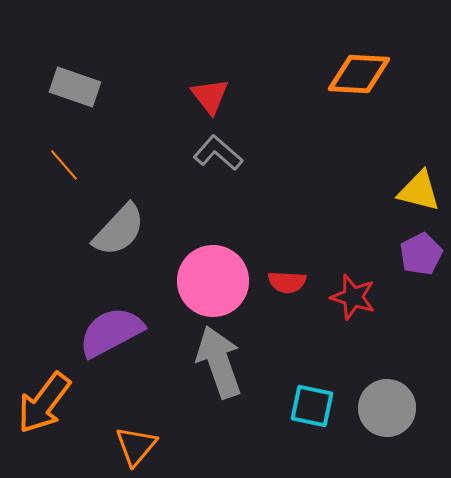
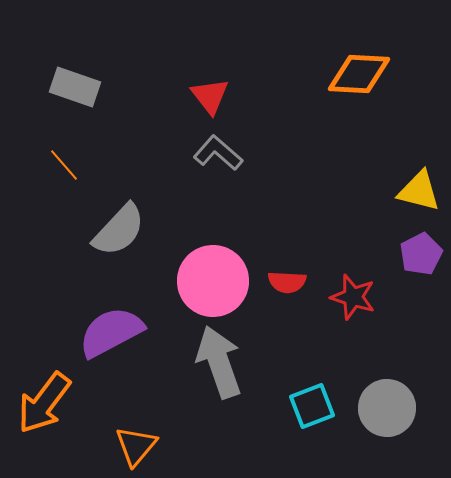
cyan square: rotated 33 degrees counterclockwise
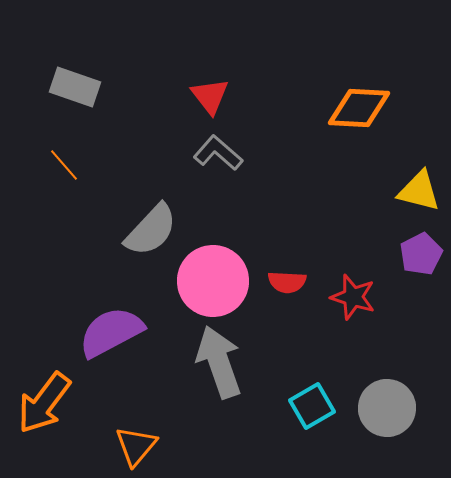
orange diamond: moved 34 px down
gray semicircle: moved 32 px right
cyan square: rotated 9 degrees counterclockwise
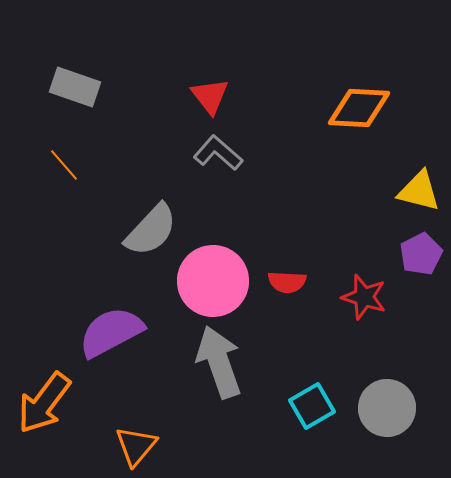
red star: moved 11 px right
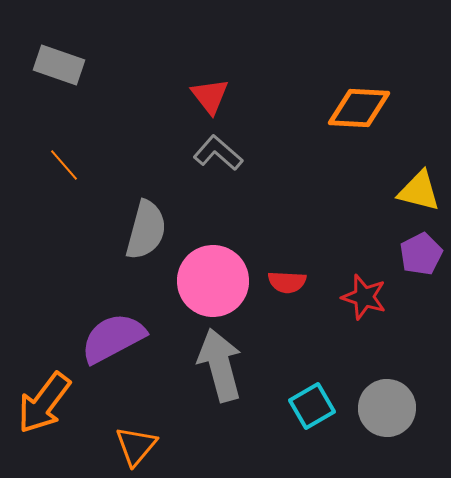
gray rectangle: moved 16 px left, 22 px up
gray semicircle: moved 5 px left; rotated 28 degrees counterclockwise
purple semicircle: moved 2 px right, 6 px down
gray arrow: moved 1 px right, 3 px down; rotated 4 degrees clockwise
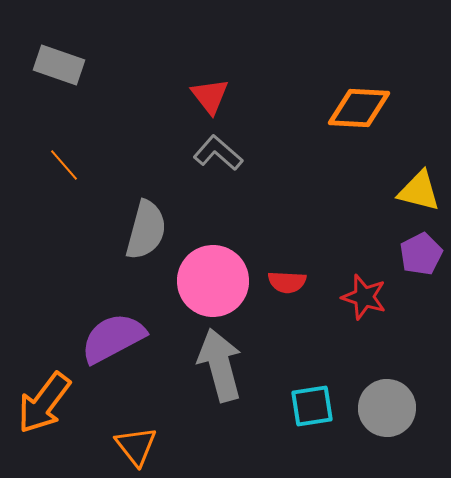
cyan square: rotated 21 degrees clockwise
orange triangle: rotated 18 degrees counterclockwise
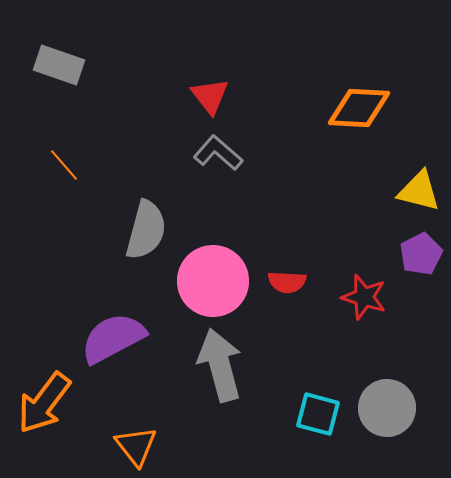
cyan square: moved 6 px right, 8 px down; rotated 24 degrees clockwise
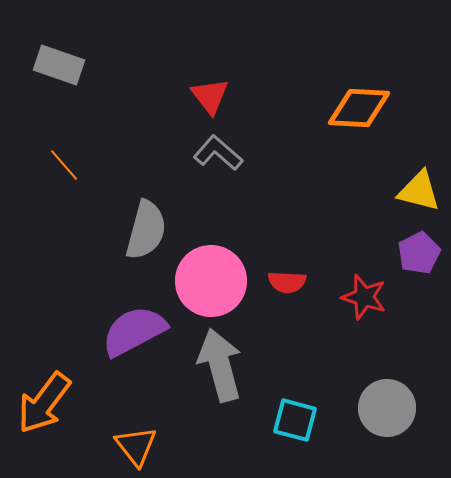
purple pentagon: moved 2 px left, 1 px up
pink circle: moved 2 px left
purple semicircle: moved 21 px right, 7 px up
cyan square: moved 23 px left, 6 px down
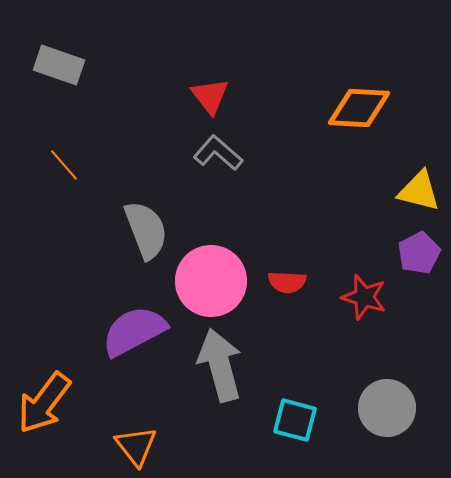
gray semicircle: rotated 36 degrees counterclockwise
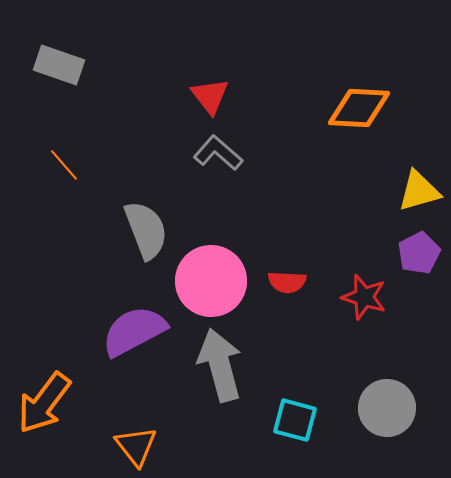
yellow triangle: rotated 30 degrees counterclockwise
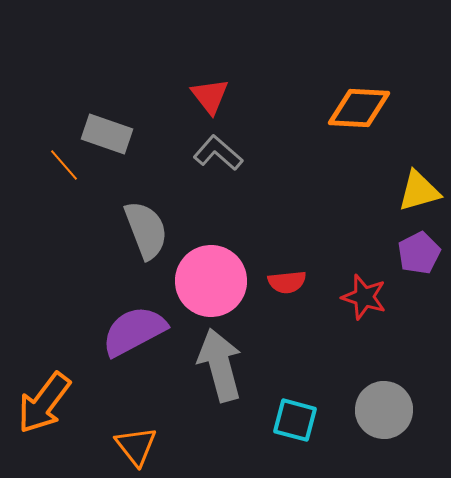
gray rectangle: moved 48 px right, 69 px down
red semicircle: rotated 9 degrees counterclockwise
gray circle: moved 3 px left, 2 px down
